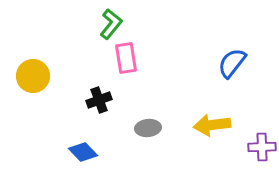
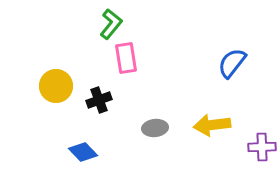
yellow circle: moved 23 px right, 10 px down
gray ellipse: moved 7 px right
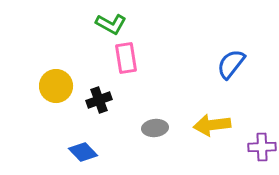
green L-shape: rotated 80 degrees clockwise
blue semicircle: moved 1 px left, 1 px down
